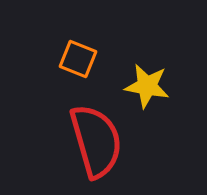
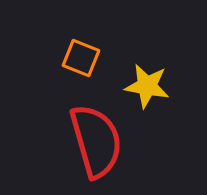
orange square: moved 3 px right, 1 px up
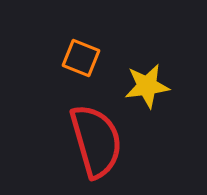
yellow star: rotated 18 degrees counterclockwise
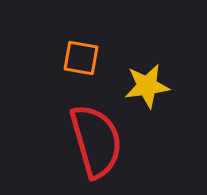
orange square: rotated 12 degrees counterclockwise
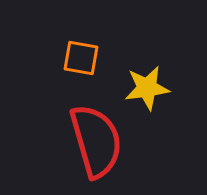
yellow star: moved 2 px down
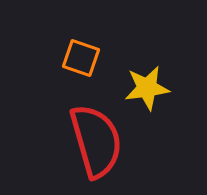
orange square: rotated 9 degrees clockwise
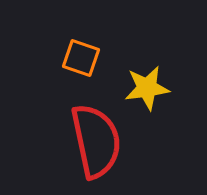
red semicircle: rotated 4 degrees clockwise
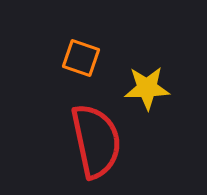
yellow star: rotated 6 degrees clockwise
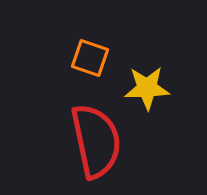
orange square: moved 9 px right
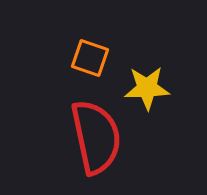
red semicircle: moved 4 px up
